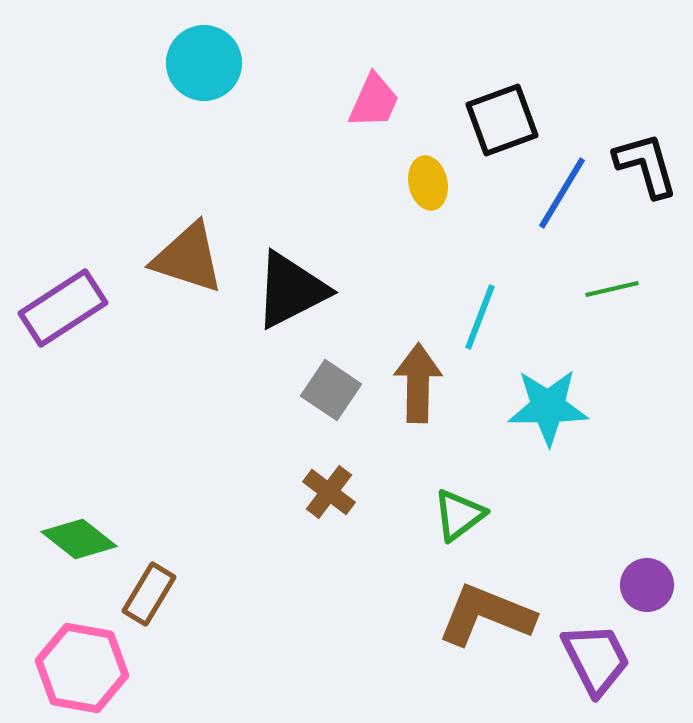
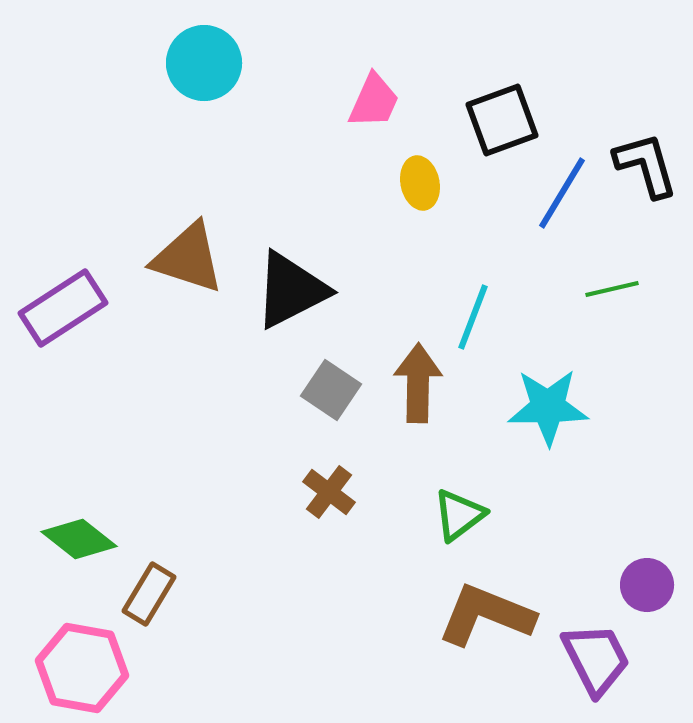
yellow ellipse: moved 8 px left
cyan line: moved 7 px left
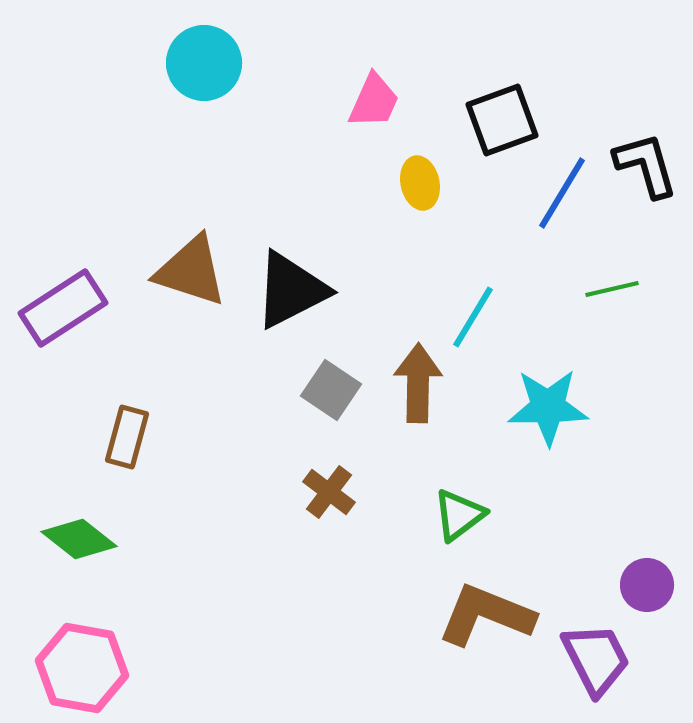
brown triangle: moved 3 px right, 13 px down
cyan line: rotated 10 degrees clockwise
brown rectangle: moved 22 px left, 157 px up; rotated 16 degrees counterclockwise
